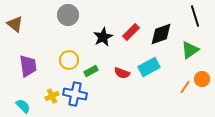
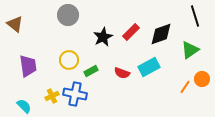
cyan semicircle: moved 1 px right
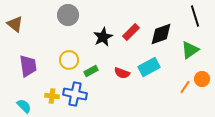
yellow cross: rotated 32 degrees clockwise
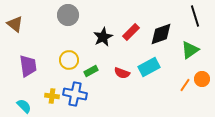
orange line: moved 2 px up
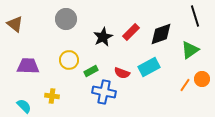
gray circle: moved 2 px left, 4 px down
purple trapezoid: rotated 80 degrees counterclockwise
blue cross: moved 29 px right, 2 px up
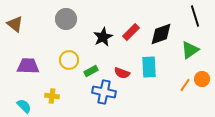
cyan rectangle: rotated 65 degrees counterclockwise
